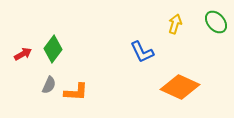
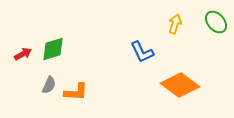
green diamond: rotated 36 degrees clockwise
orange diamond: moved 2 px up; rotated 12 degrees clockwise
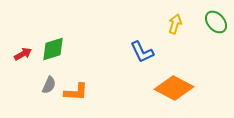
orange diamond: moved 6 px left, 3 px down; rotated 9 degrees counterclockwise
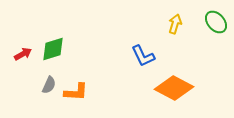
blue L-shape: moved 1 px right, 4 px down
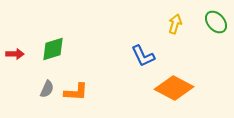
red arrow: moved 8 px left; rotated 30 degrees clockwise
gray semicircle: moved 2 px left, 4 px down
